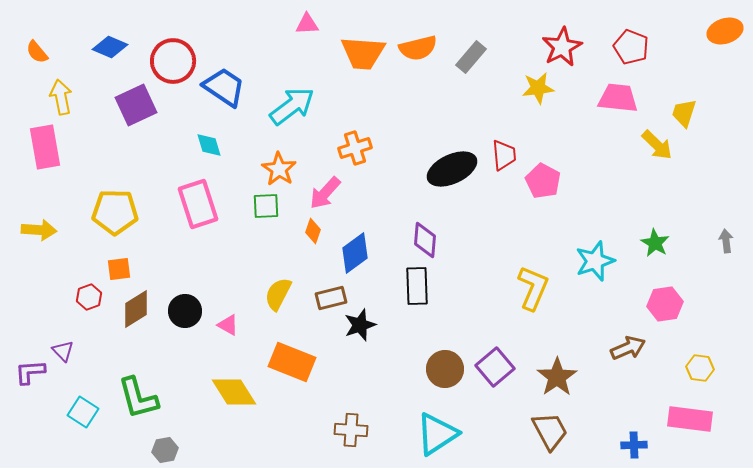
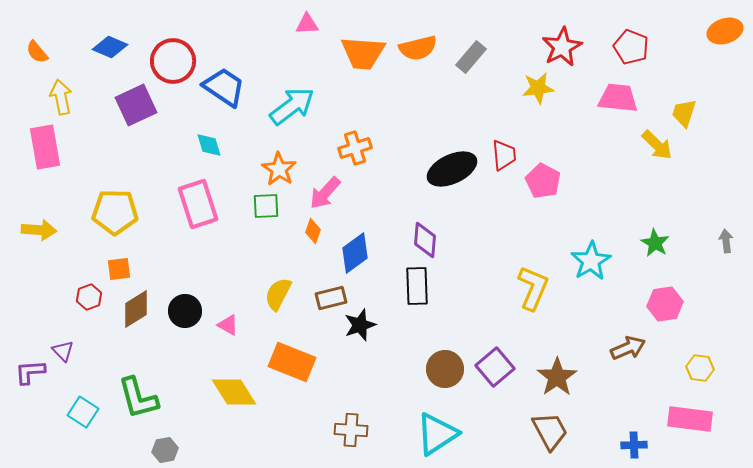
cyan star at (595, 261): moved 4 px left; rotated 12 degrees counterclockwise
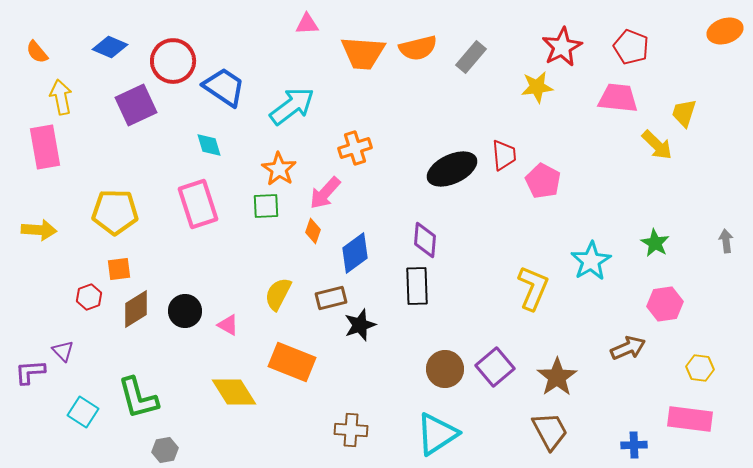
yellow star at (538, 88): moved 1 px left, 1 px up
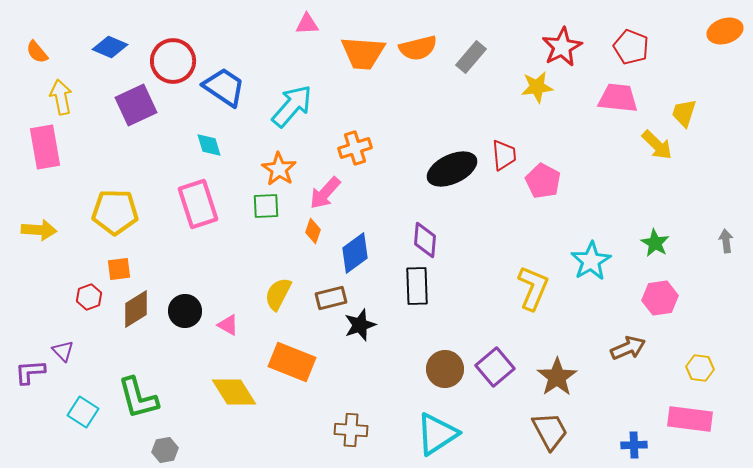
cyan arrow at (292, 106): rotated 12 degrees counterclockwise
pink hexagon at (665, 304): moved 5 px left, 6 px up
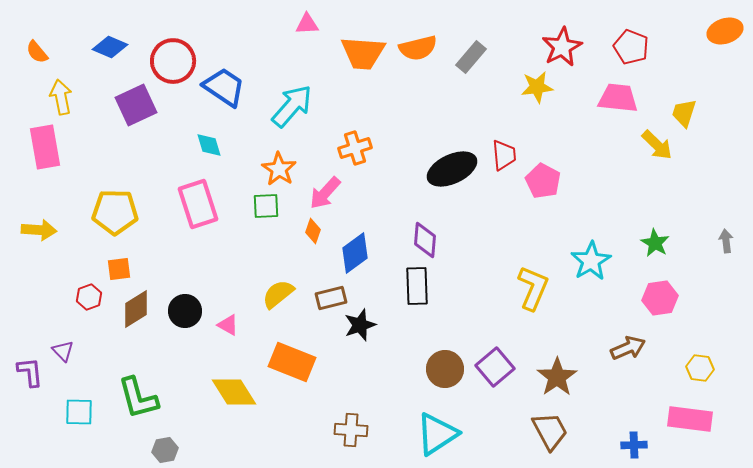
yellow semicircle at (278, 294): rotated 24 degrees clockwise
purple L-shape at (30, 372): rotated 88 degrees clockwise
cyan square at (83, 412): moved 4 px left; rotated 32 degrees counterclockwise
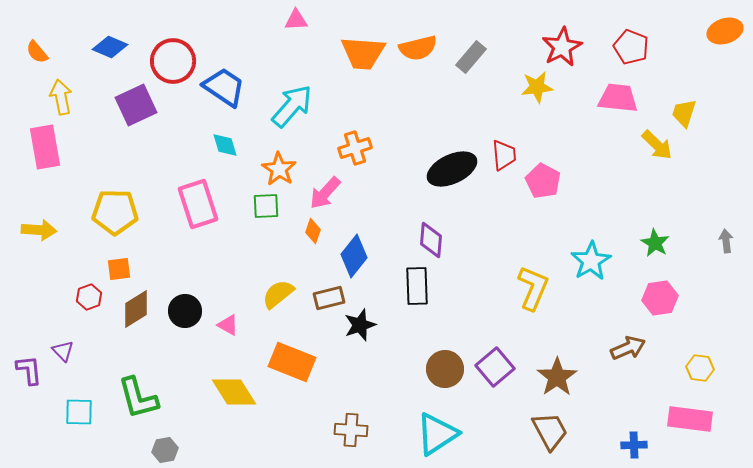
pink triangle at (307, 24): moved 11 px left, 4 px up
cyan diamond at (209, 145): moved 16 px right
purple diamond at (425, 240): moved 6 px right
blue diamond at (355, 253): moved 1 px left, 3 px down; rotated 15 degrees counterclockwise
brown rectangle at (331, 298): moved 2 px left
purple L-shape at (30, 372): moved 1 px left, 2 px up
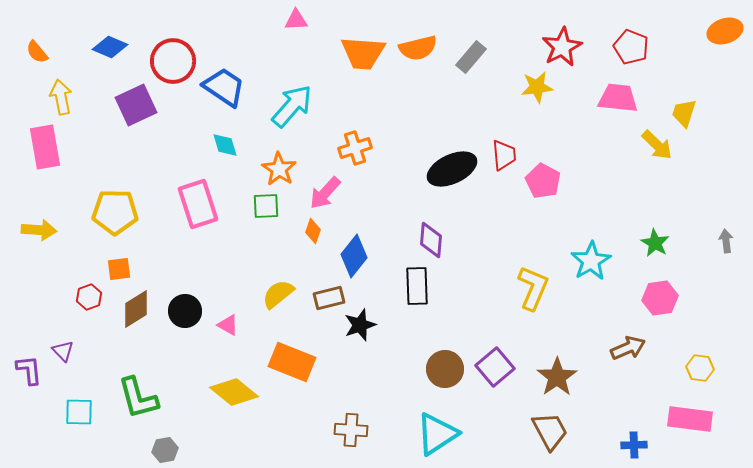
yellow diamond at (234, 392): rotated 18 degrees counterclockwise
